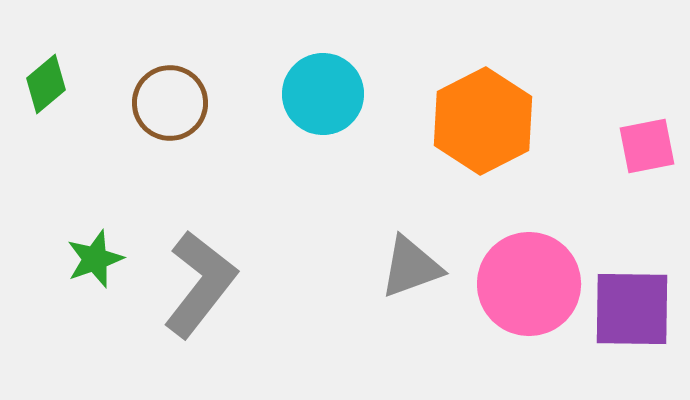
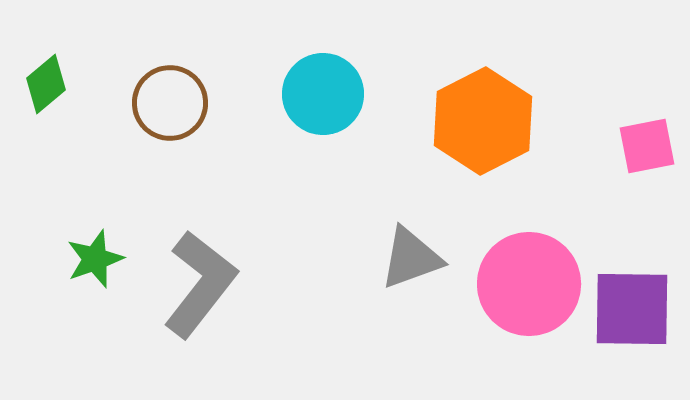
gray triangle: moved 9 px up
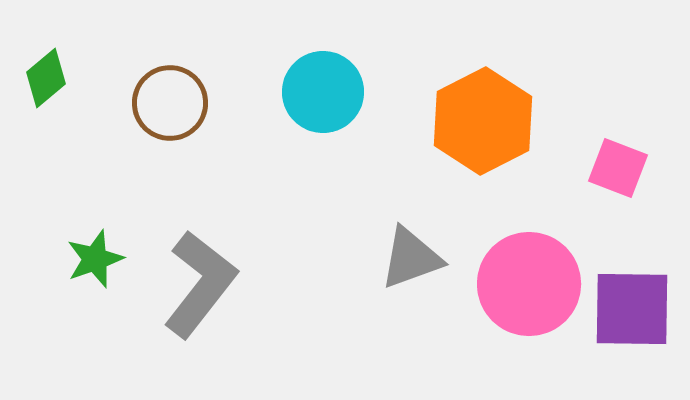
green diamond: moved 6 px up
cyan circle: moved 2 px up
pink square: moved 29 px left, 22 px down; rotated 32 degrees clockwise
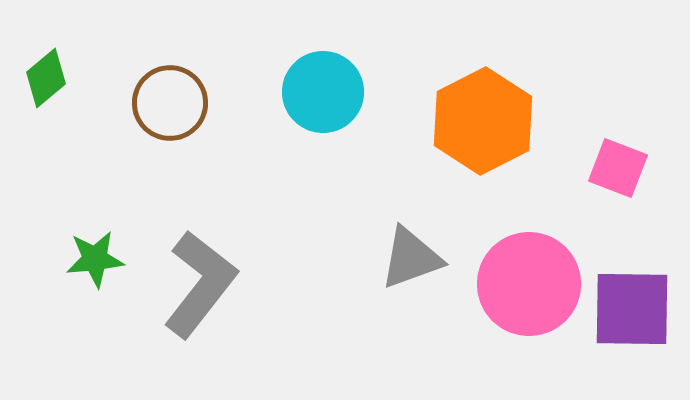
green star: rotated 14 degrees clockwise
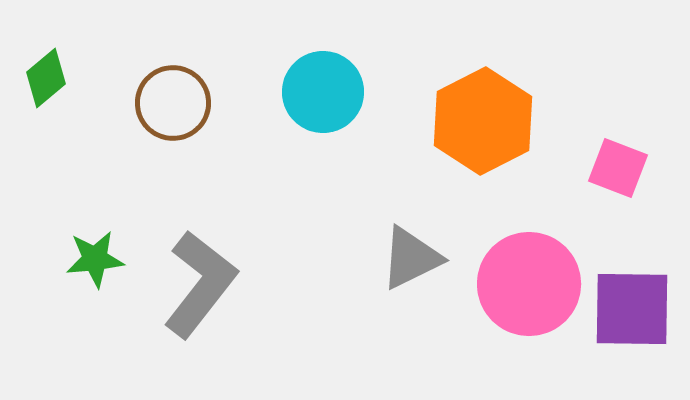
brown circle: moved 3 px right
gray triangle: rotated 6 degrees counterclockwise
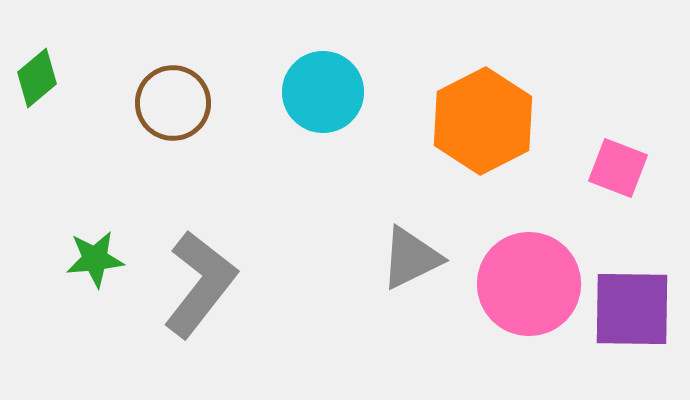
green diamond: moved 9 px left
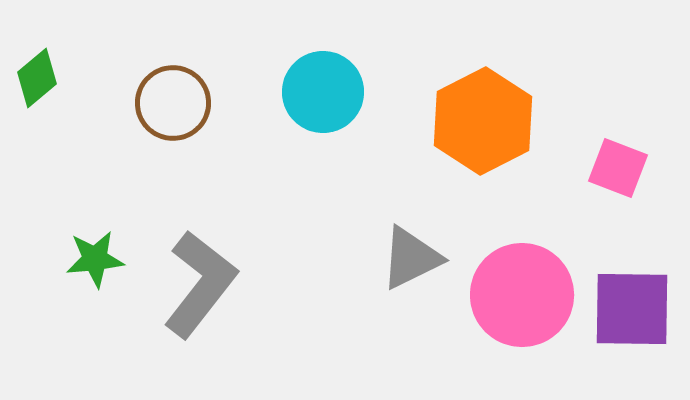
pink circle: moved 7 px left, 11 px down
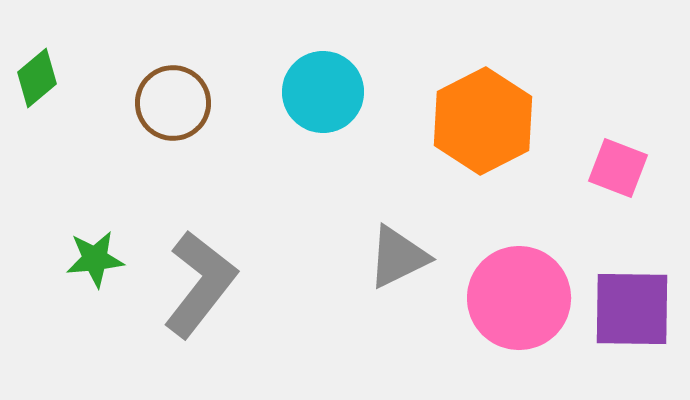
gray triangle: moved 13 px left, 1 px up
pink circle: moved 3 px left, 3 px down
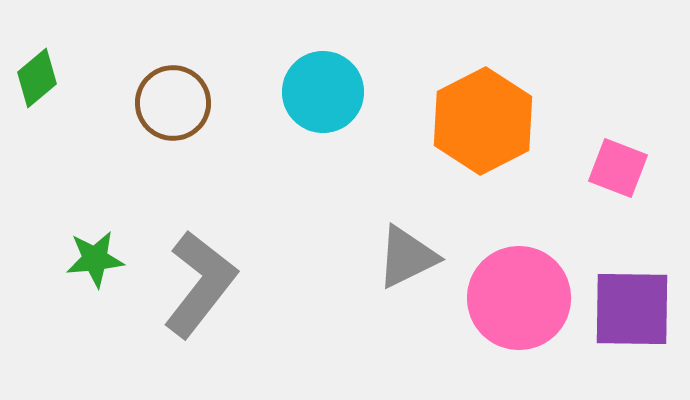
gray triangle: moved 9 px right
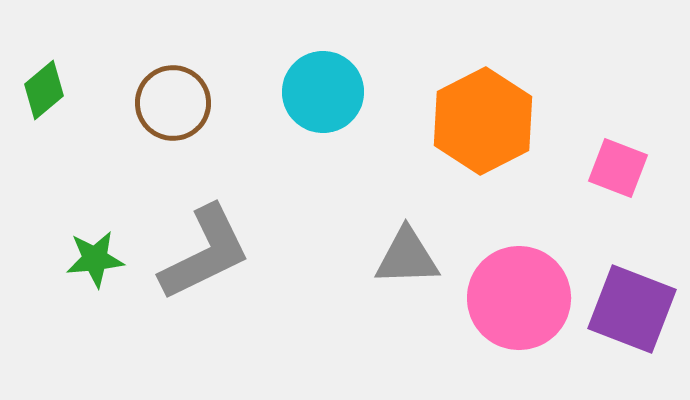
green diamond: moved 7 px right, 12 px down
gray triangle: rotated 24 degrees clockwise
gray L-shape: moved 5 px right, 31 px up; rotated 26 degrees clockwise
purple square: rotated 20 degrees clockwise
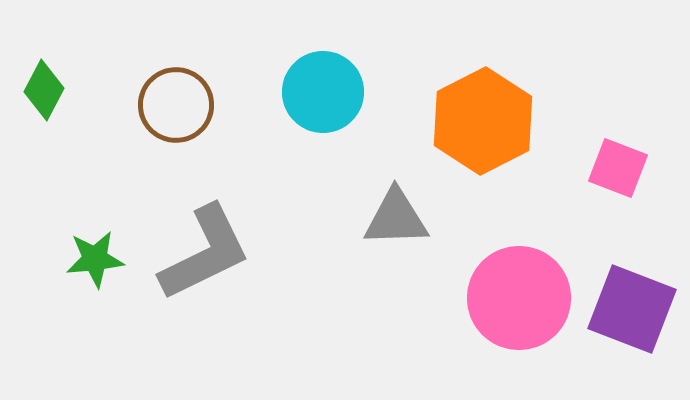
green diamond: rotated 22 degrees counterclockwise
brown circle: moved 3 px right, 2 px down
gray triangle: moved 11 px left, 39 px up
